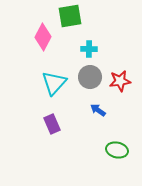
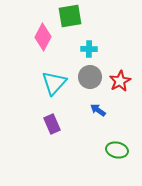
red star: rotated 20 degrees counterclockwise
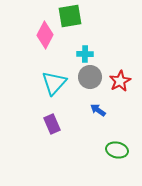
pink diamond: moved 2 px right, 2 px up
cyan cross: moved 4 px left, 5 px down
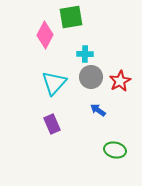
green square: moved 1 px right, 1 px down
gray circle: moved 1 px right
green ellipse: moved 2 px left
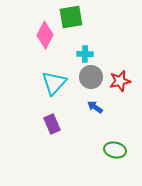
red star: rotated 15 degrees clockwise
blue arrow: moved 3 px left, 3 px up
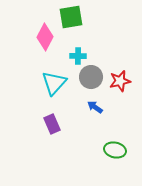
pink diamond: moved 2 px down
cyan cross: moved 7 px left, 2 px down
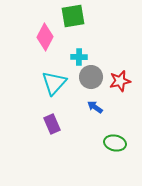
green square: moved 2 px right, 1 px up
cyan cross: moved 1 px right, 1 px down
green ellipse: moved 7 px up
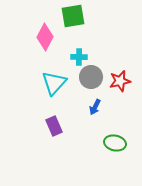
blue arrow: rotated 98 degrees counterclockwise
purple rectangle: moved 2 px right, 2 px down
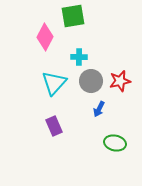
gray circle: moved 4 px down
blue arrow: moved 4 px right, 2 px down
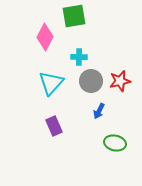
green square: moved 1 px right
cyan triangle: moved 3 px left
blue arrow: moved 2 px down
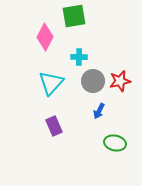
gray circle: moved 2 px right
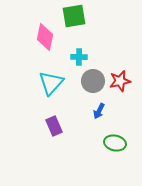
pink diamond: rotated 16 degrees counterclockwise
